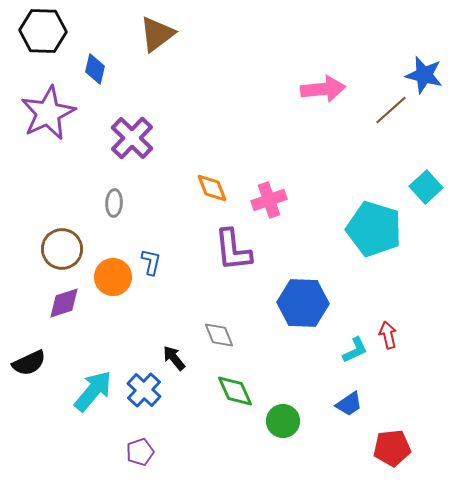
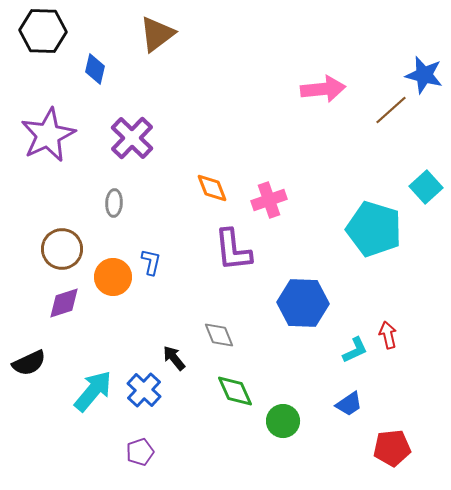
purple star: moved 22 px down
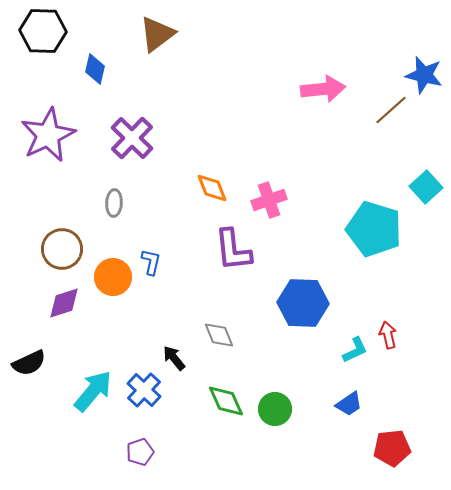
green diamond: moved 9 px left, 10 px down
green circle: moved 8 px left, 12 px up
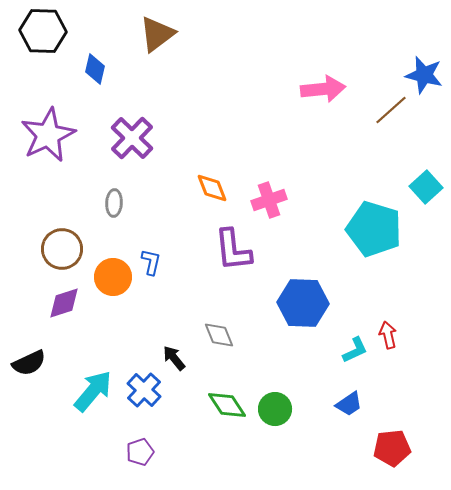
green diamond: moved 1 px right, 4 px down; rotated 9 degrees counterclockwise
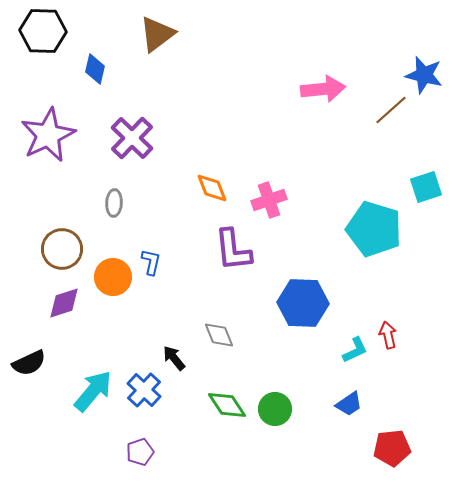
cyan square: rotated 24 degrees clockwise
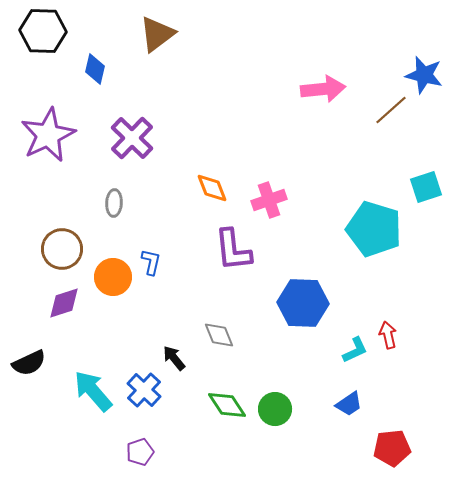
cyan arrow: rotated 81 degrees counterclockwise
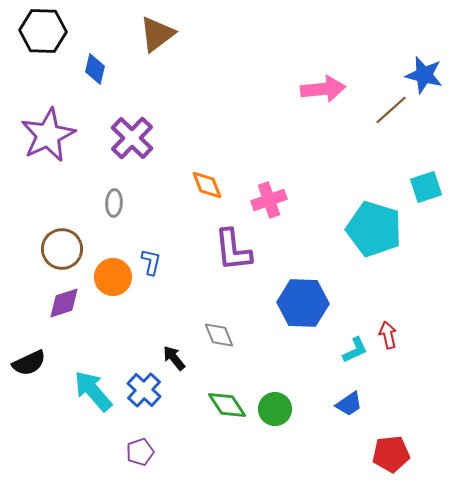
orange diamond: moved 5 px left, 3 px up
red pentagon: moved 1 px left, 6 px down
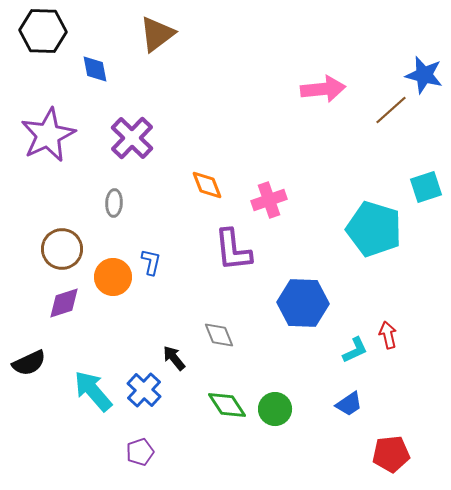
blue diamond: rotated 24 degrees counterclockwise
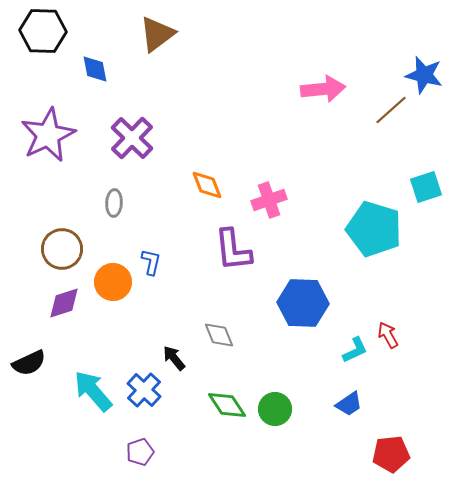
orange circle: moved 5 px down
red arrow: rotated 16 degrees counterclockwise
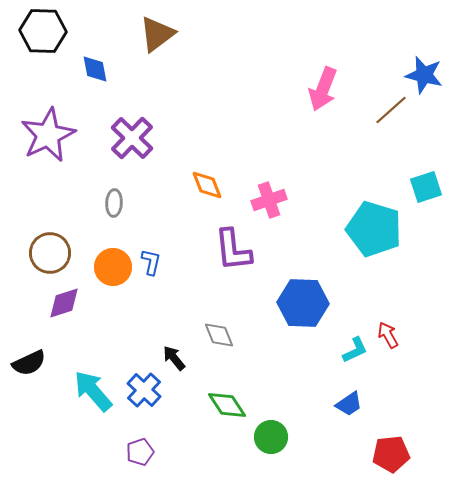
pink arrow: rotated 117 degrees clockwise
brown circle: moved 12 px left, 4 px down
orange circle: moved 15 px up
green circle: moved 4 px left, 28 px down
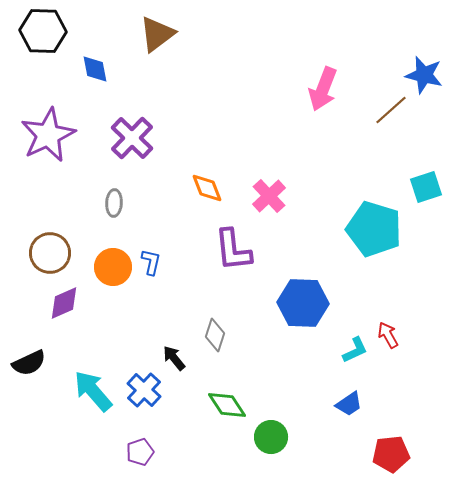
orange diamond: moved 3 px down
pink cross: moved 4 px up; rotated 24 degrees counterclockwise
purple diamond: rotated 6 degrees counterclockwise
gray diamond: moved 4 px left; rotated 40 degrees clockwise
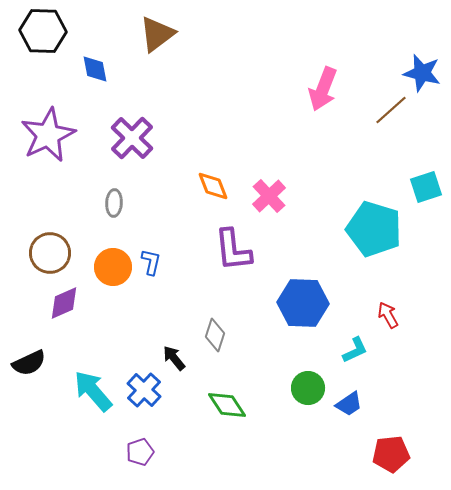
blue star: moved 2 px left, 2 px up
orange diamond: moved 6 px right, 2 px up
red arrow: moved 20 px up
green circle: moved 37 px right, 49 px up
